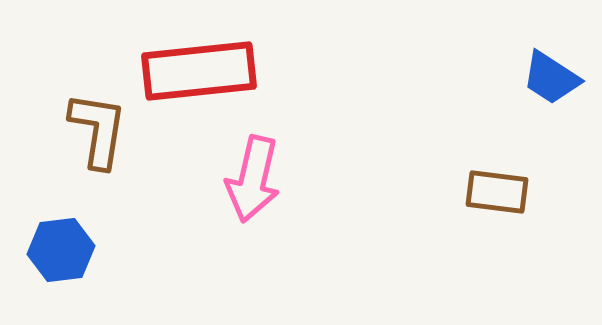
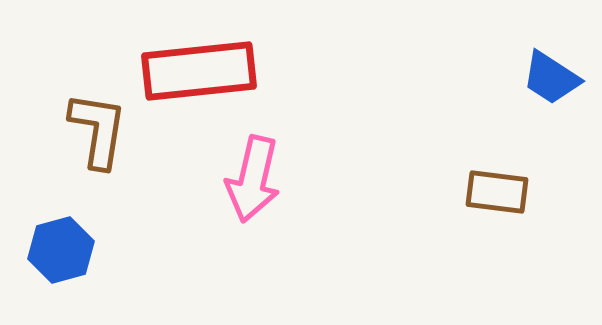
blue hexagon: rotated 8 degrees counterclockwise
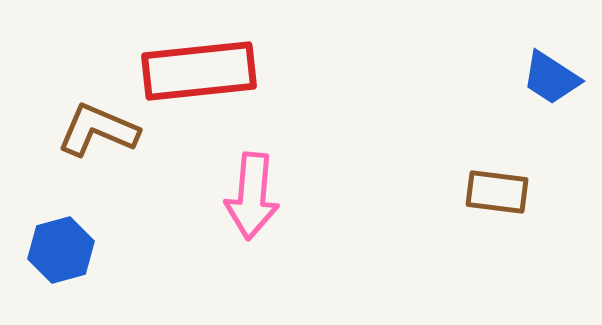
brown L-shape: rotated 76 degrees counterclockwise
pink arrow: moved 1 px left, 17 px down; rotated 8 degrees counterclockwise
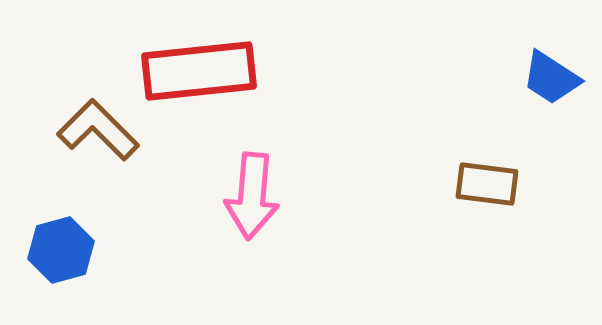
brown L-shape: rotated 22 degrees clockwise
brown rectangle: moved 10 px left, 8 px up
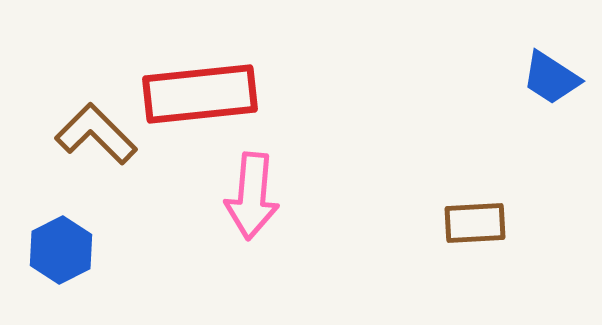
red rectangle: moved 1 px right, 23 px down
brown L-shape: moved 2 px left, 4 px down
brown rectangle: moved 12 px left, 39 px down; rotated 10 degrees counterclockwise
blue hexagon: rotated 12 degrees counterclockwise
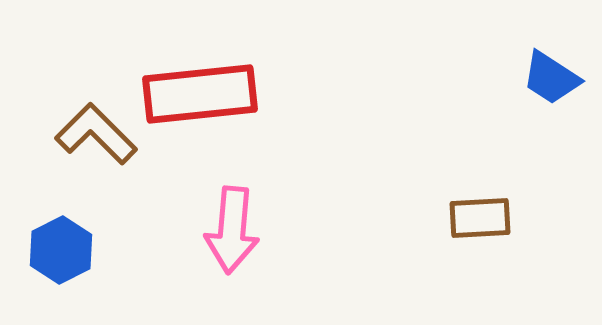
pink arrow: moved 20 px left, 34 px down
brown rectangle: moved 5 px right, 5 px up
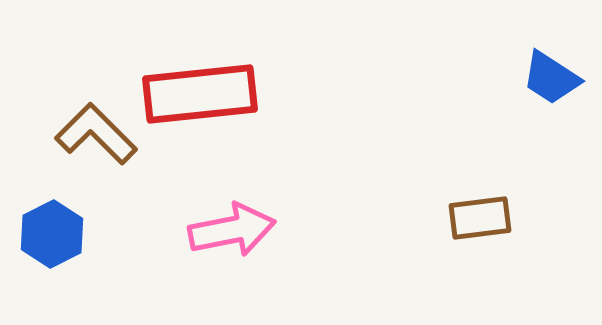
brown rectangle: rotated 4 degrees counterclockwise
pink arrow: rotated 106 degrees counterclockwise
blue hexagon: moved 9 px left, 16 px up
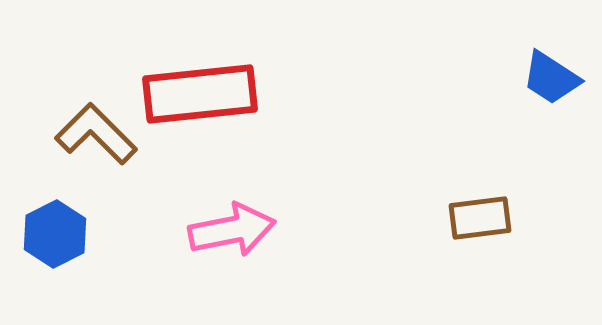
blue hexagon: moved 3 px right
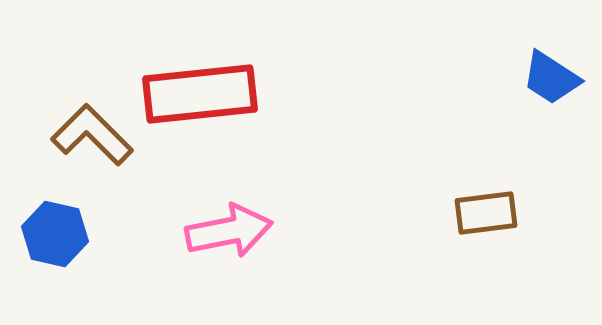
brown L-shape: moved 4 px left, 1 px down
brown rectangle: moved 6 px right, 5 px up
pink arrow: moved 3 px left, 1 px down
blue hexagon: rotated 20 degrees counterclockwise
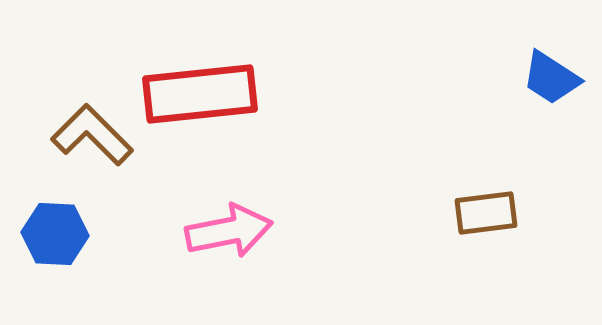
blue hexagon: rotated 10 degrees counterclockwise
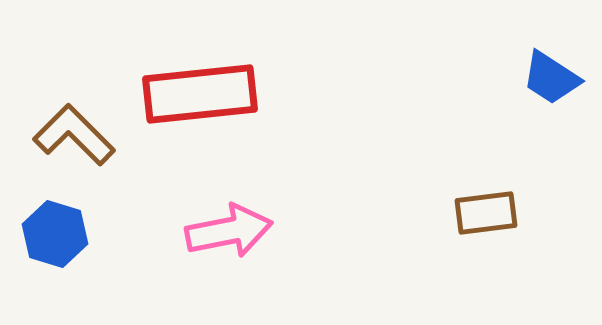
brown L-shape: moved 18 px left
blue hexagon: rotated 14 degrees clockwise
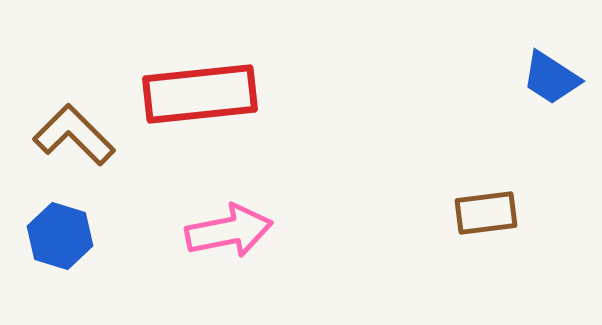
blue hexagon: moved 5 px right, 2 px down
